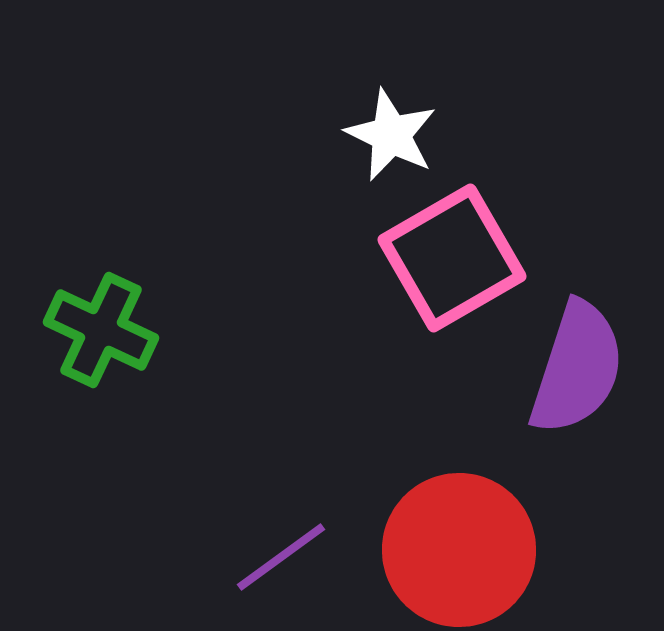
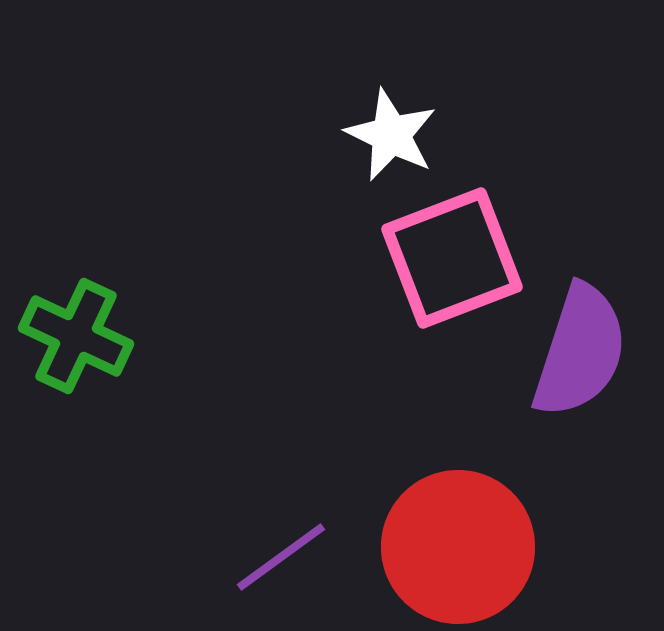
pink square: rotated 9 degrees clockwise
green cross: moved 25 px left, 6 px down
purple semicircle: moved 3 px right, 17 px up
red circle: moved 1 px left, 3 px up
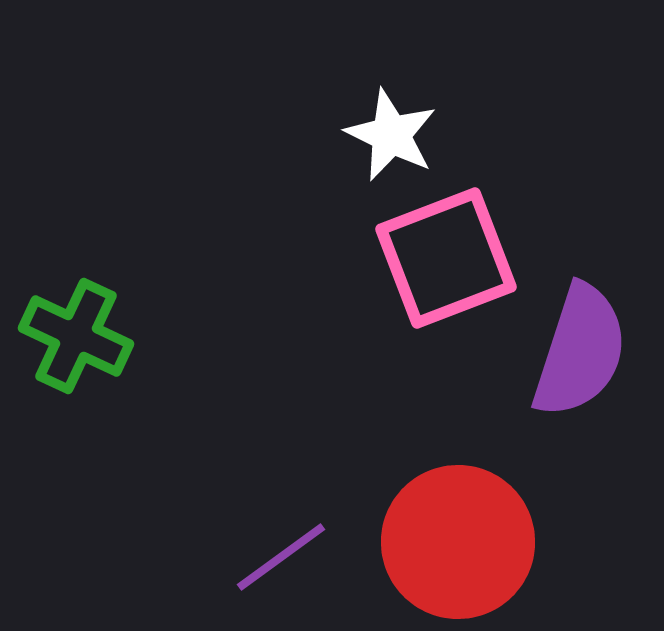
pink square: moved 6 px left
red circle: moved 5 px up
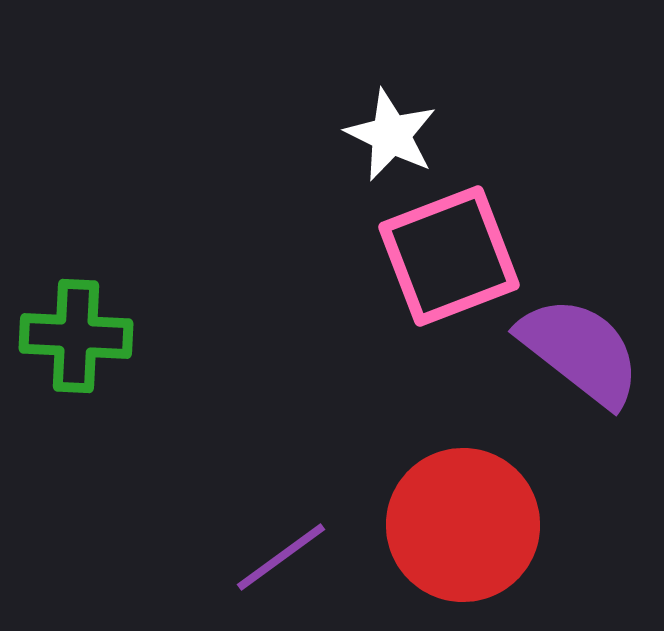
pink square: moved 3 px right, 2 px up
green cross: rotated 22 degrees counterclockwise
purple semicircle: rotated 70 degrees counterclockwise
red circle: moved 5 px right, 17 px up
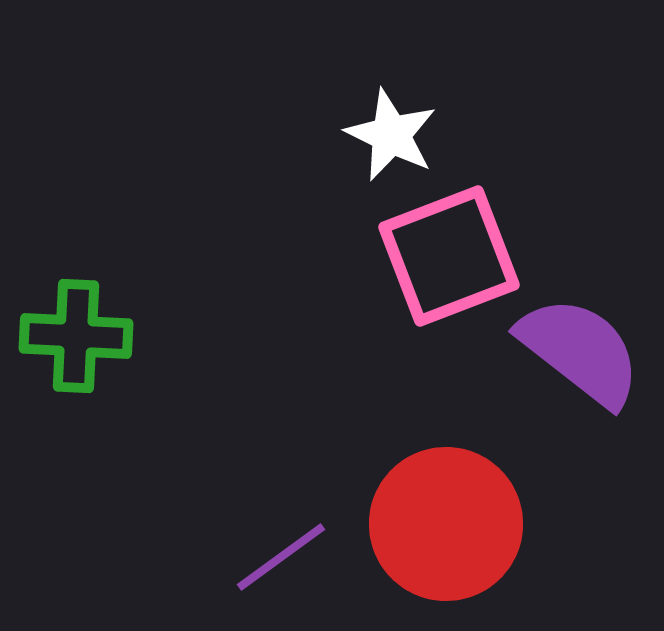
red circle: moved 17 px left, 1 px up
